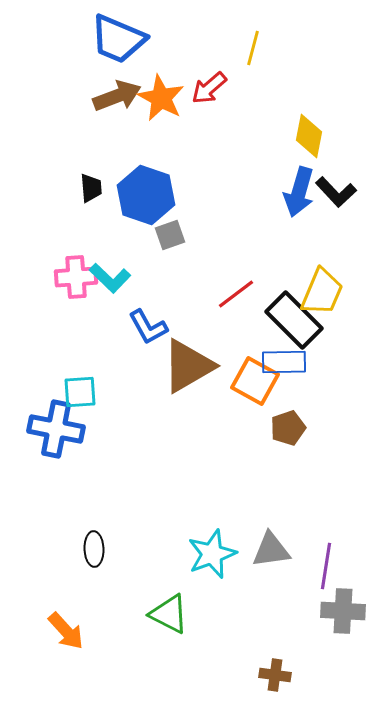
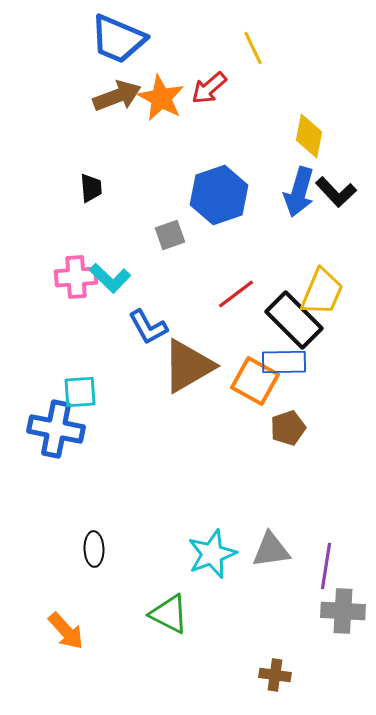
yellow line: rotated 40 degrees counterclockwise
blue hexagon: moved 73 px right; rotated 22 degrees clockwise
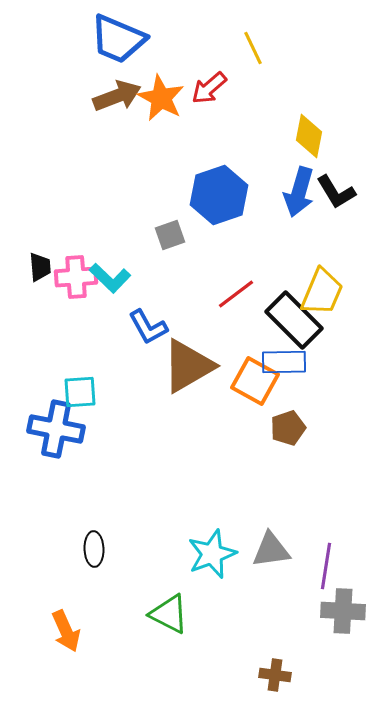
black trapezoid: moved 51 px left, 79 px down
black L-shape: rotated 12 degrees clockwise
orange arrow: rotated 18 degrees clockwise
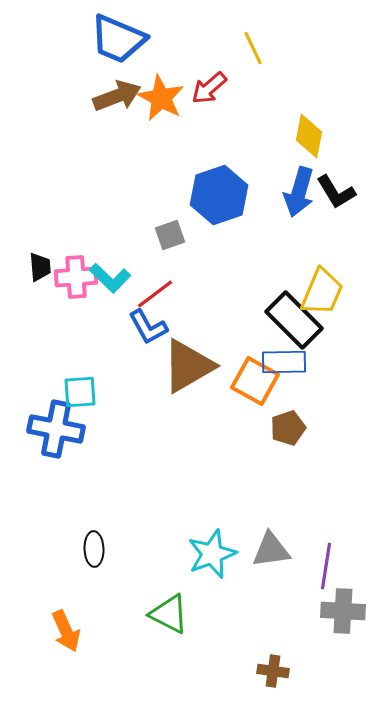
red line: moved 81 px left
brown cross: moved 2 px left, 4 px up
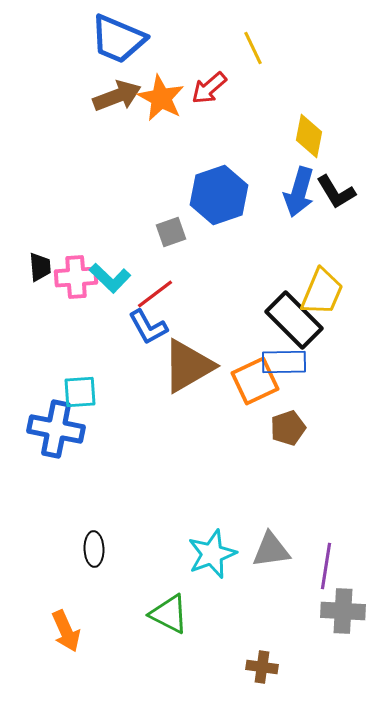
gray square: moved 1 px right, 3 px up
orange square: rotated 36 degrees clockwise
brown cross: moved 11 px left, 4 px up
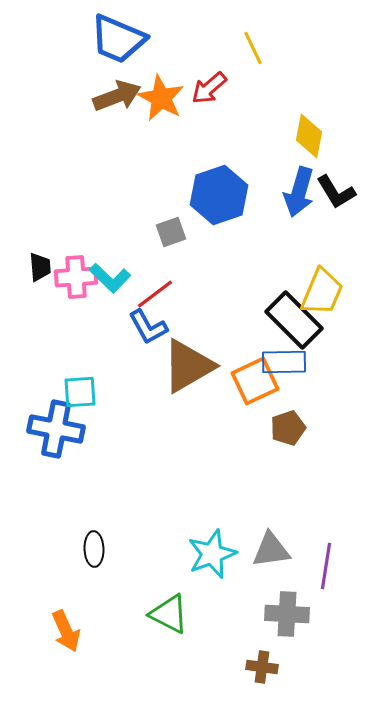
gray cross: moved 56 px left, 3 px down
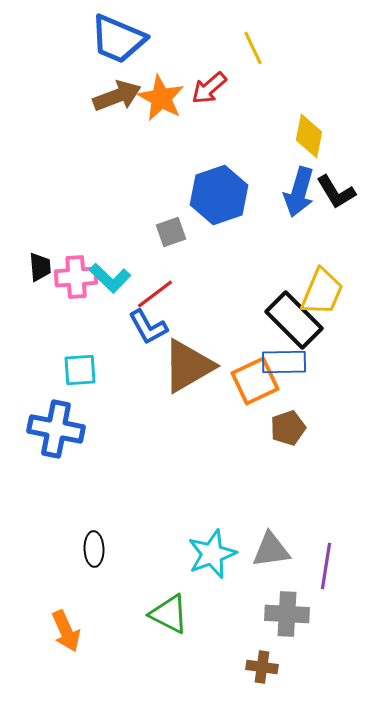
cyan square: moved 22 px up
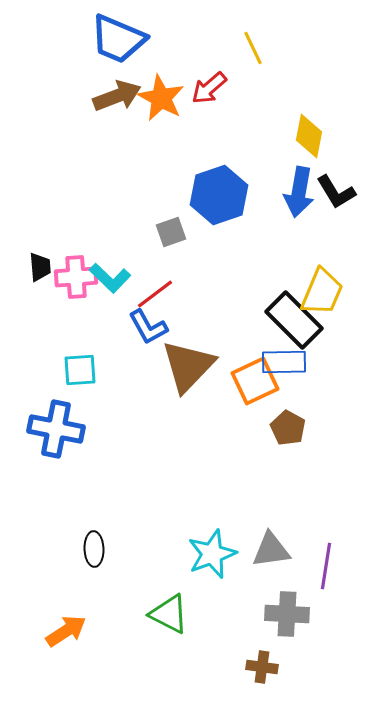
blue arrow: rotated 6 degrees counterclockwise
brown triangle: rotated 16 degrees counterclockwise
brown pentagon: rotated 24 degrees counterclockwise
orange arrow: rotated 99 degrees counterclockwise
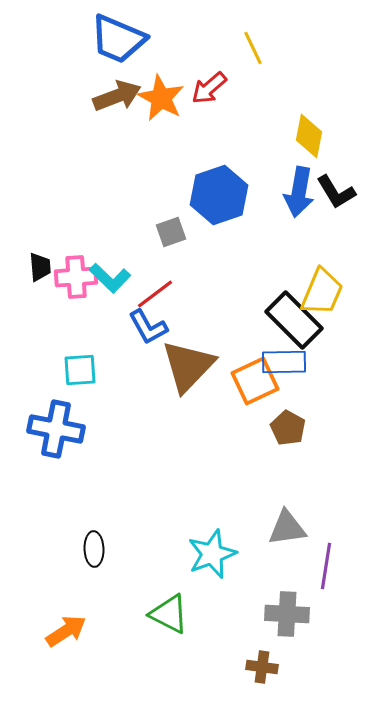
gray triangle: moved 16 px right, 22 px up
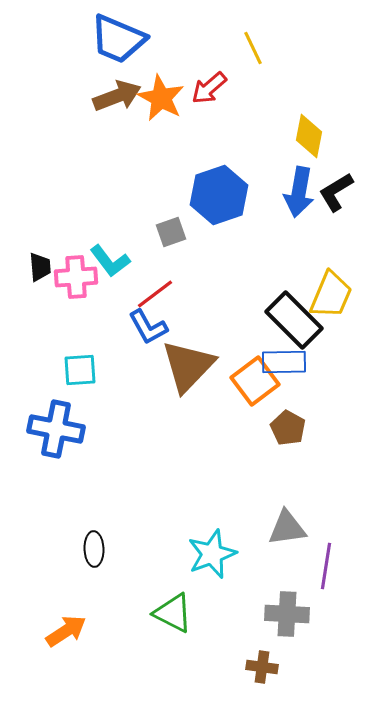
black L-shape: rotated 90 degrees clockwise
cyan L-shape: moved 17 px up; rotated 9 degrees clockwise
yellow trapezoid: moved 9 px right, 3 px down
orange square: rotated 12 degrees counterclockwise
green triangle: moved 4 px right, 1 px up
